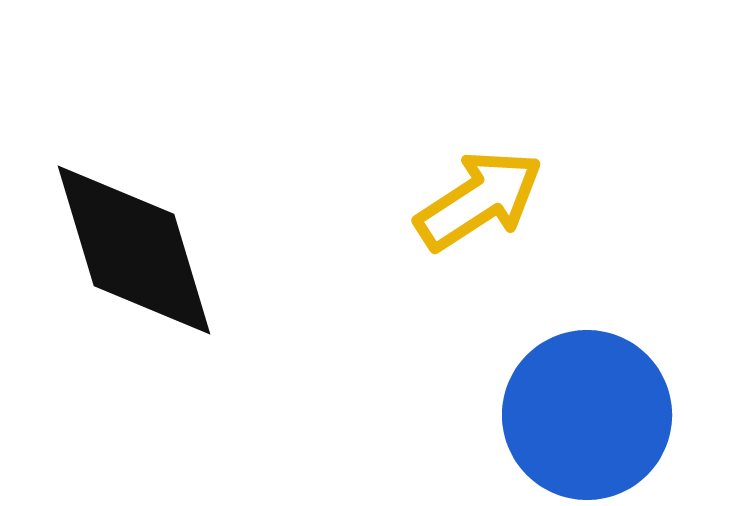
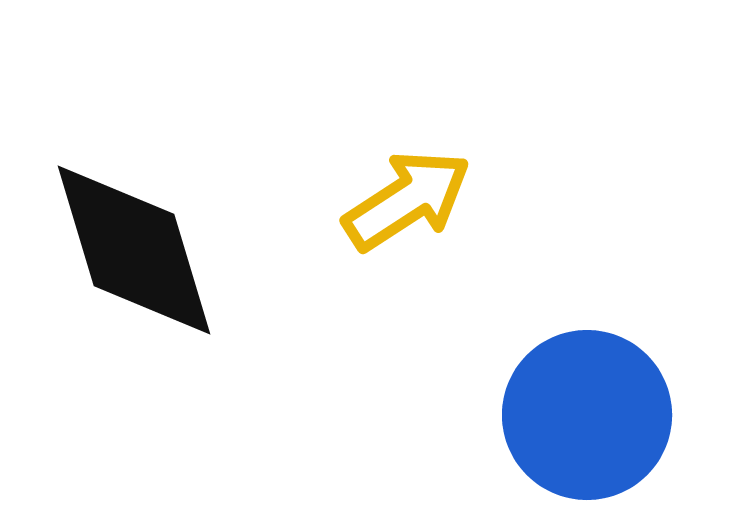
yellow arrow: moved 72 px left
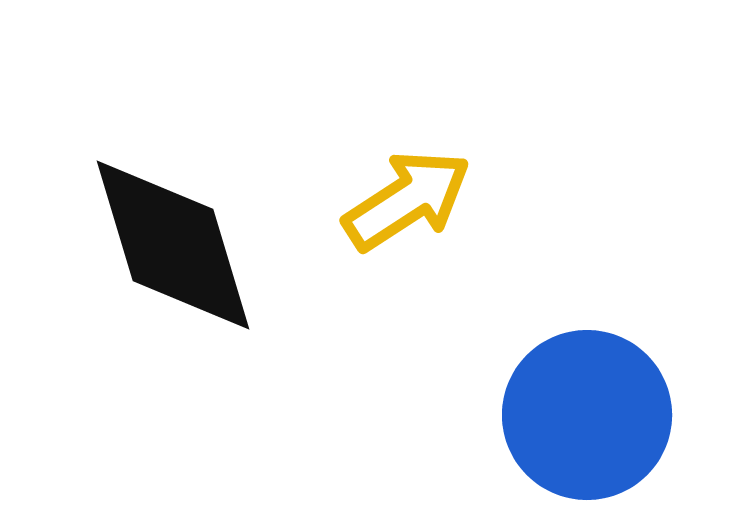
black diamond: moved 39 px right, 5 px up
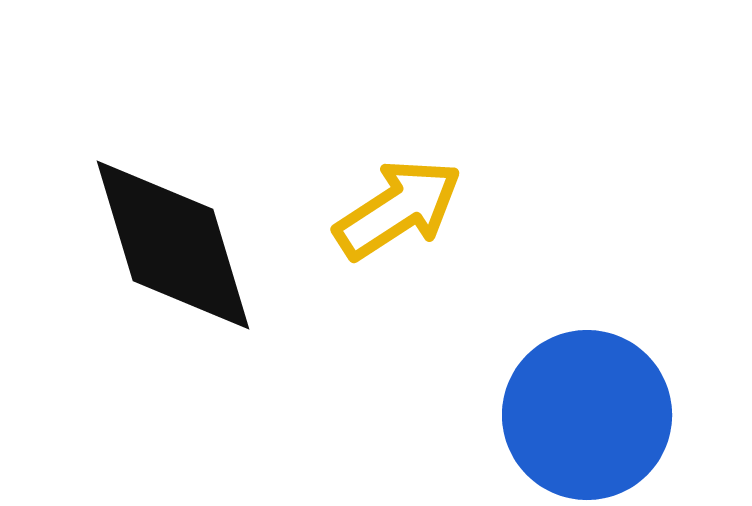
yellow arrow: moved 9 px left, 9 px down
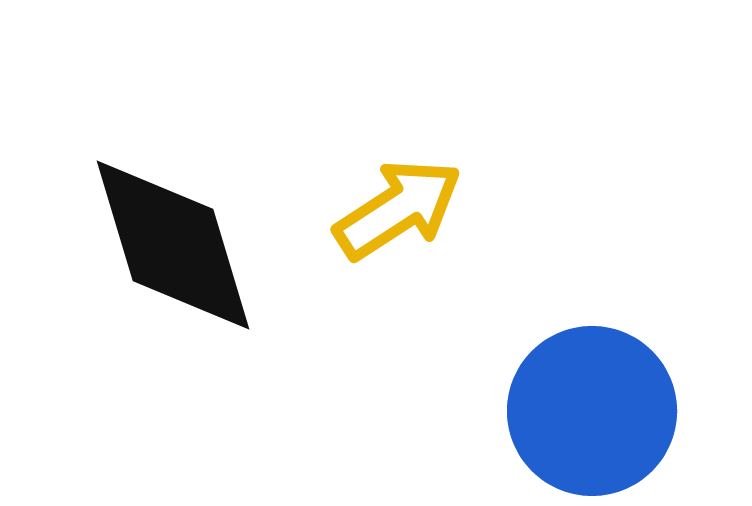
blue circle: moved 5 px right, 4 px up
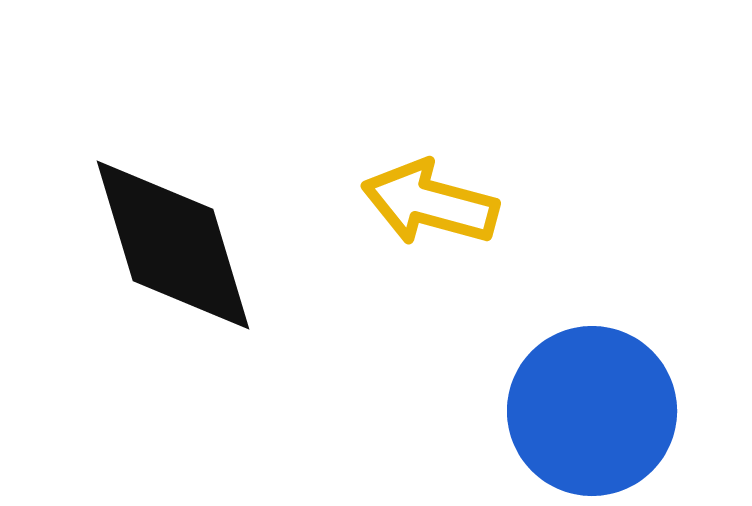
yellow arrow: moved 32 px right, 6 px up; rotated 132 degrees counterclockwise
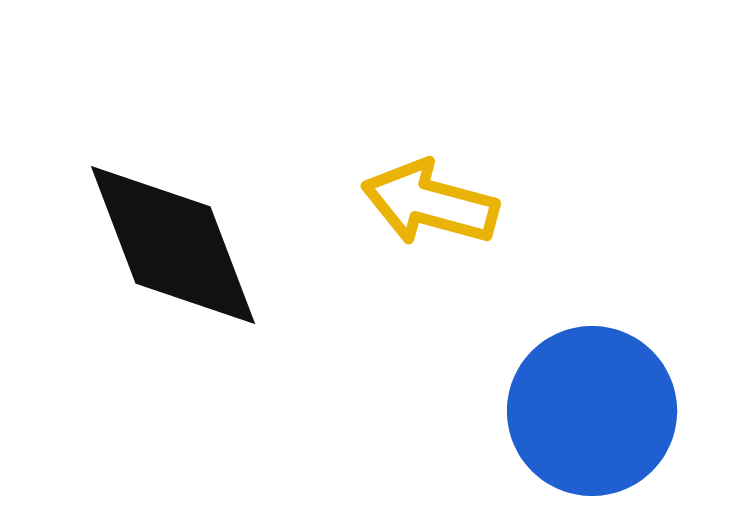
black diamond: rotated 4 degrees counterclockwise
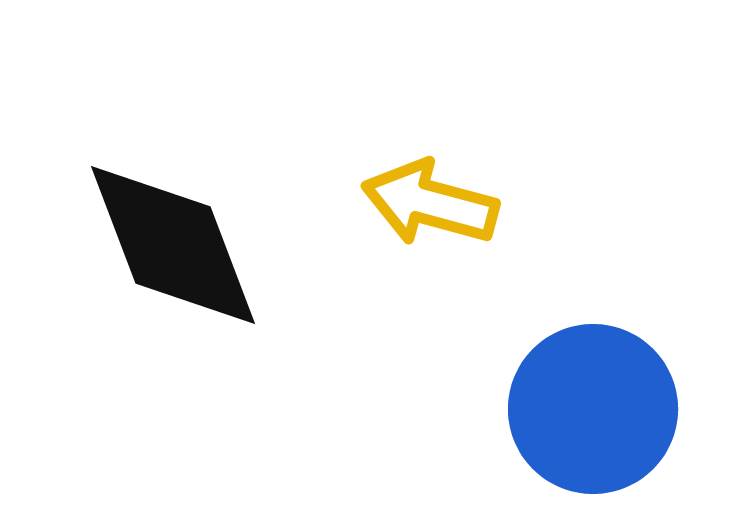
blue circle: moved 1 px right, 2 px up
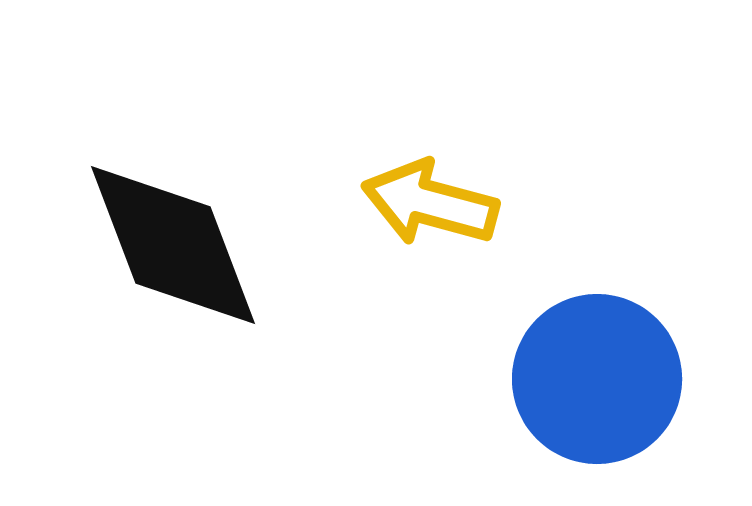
blue circle: moved 4 px right, 30 px up
